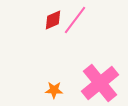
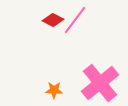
red diamond: rotated 50 degrees clockwise
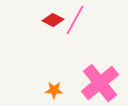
pink line: rotated 8 degrees counterclockwise
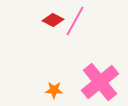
pink line: moved 1 px down
pink cross: moved 1 px up
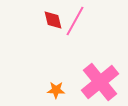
red diamond: rotated 50 degrees clockwise
orange star: moved 2 px right
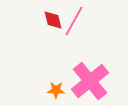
pink line: moved 1 px left
pink cross: moved 10 px left, 1 px up
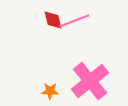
pink line: rotated 40 degrees clockwise
orange star: moved 6 px left, 1 px down
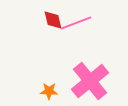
pink line: moved 2 px right, 2 px down
orange star: moved 1 px left
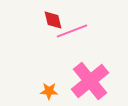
pink line: moved 4 px left, 8 px down
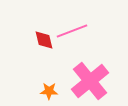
red diamond: moved 9 px left, 20 px down
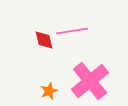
pink line: rotated 12 degrees clockwise
orange star: rotated 24 degrees counterclockwise
